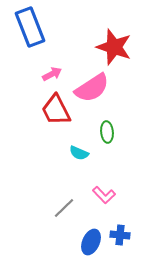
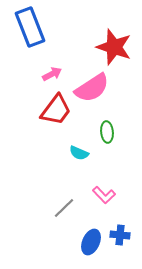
red trapezoid: rotated 116 degrees counterclockwise
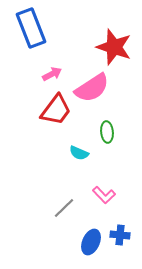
blue rectangle: moved 1 px right, 1 px down
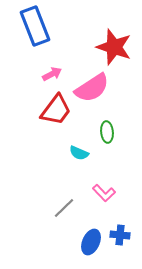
blue rectangle: moved 4 px right, 2 px up
pink L-shape: moved 2 px up
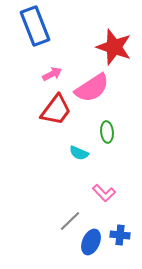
gray line: moved 6 px right, 13 px down
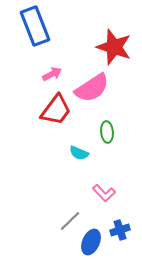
blue cross: moved 5 px up; rotated 24 degrees counterclockwise
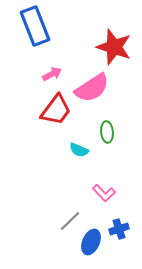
cyan semicircle: moved 3 px up
blue cross: moved 1 px left, 1 px up
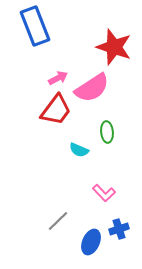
pink arrow: moved 6 px right, 4 px down
gray line: moved 12 px left
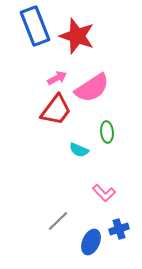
red star: moved 37 px left, 11 px up
pink arrow: moved 1 px left
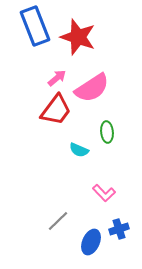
red star: moved 1 px right, 1 px down
pink arrow: rotated 12 degrees counterclockwise
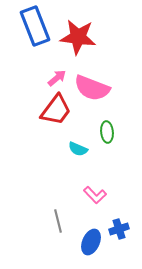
red star: rotated 12 degrees counterclockwise
pink semicircle: rotated 54 degrees clockwise
cyan semicircle: moved 1 px left, 1 px up
pink L-shape: moved 9 px left, 2 px down
gray line: rotated 60 degrees counterclockwise
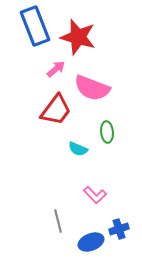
red star: rotated 9 degrees clockwise
pink arrow: moved 1 px left, 9 px up
blue ellipse: rotated 45 degrees clockwise
